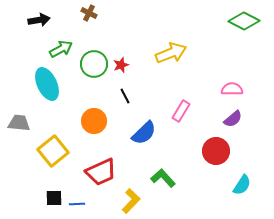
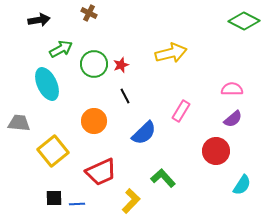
yellow arrow: rotated 8 degrees clockwise
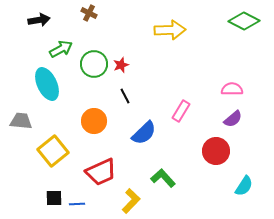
yellow arrow: moved 1 px left, 23 px up; rotated 12 degrees clockwise
gray trapezoid: moved 2 px right, 2 px up
cyan semicircle: moved 2 px right, 1 px down
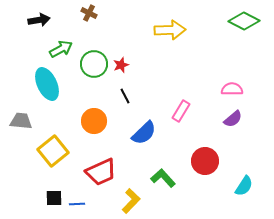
red circle: moved 11 px left, 10 px down
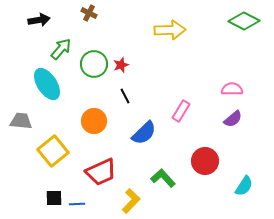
green arrow: rotated 20 degrees counterclockwise
cyan ellipse: rotated 8 degrees counterclockwise
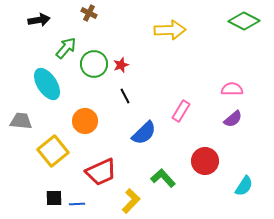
green arrow: moved 5 px right, 1 px up
orange circle: moved 9 px left
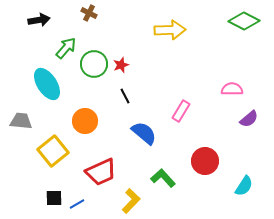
purple semicircle: moved 16 px right
blue semicircle: rotated 96 degrees counterclockwise
blue line: rotated 28 degrees counterclockwise
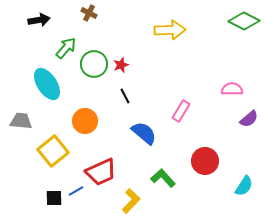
blue line: moved 1 px left, 13 px up
